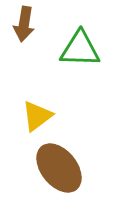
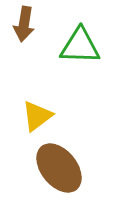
green triangle: moved 3 px up
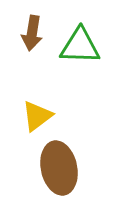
brown arrow: moved 8 px right, 9 px down
brown ellipse: rotated 27 degrees clockwise
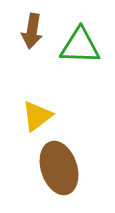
brown arrow: moved 2 px up
brown ellipse: rotated 6 degrees counterclockwise
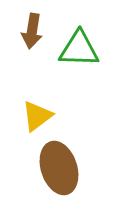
green triangle: moved 1 px left, 3 px down
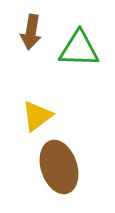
brown arrow: moved 1 px left, 1 px down
brown ellipse: moved 1 px up
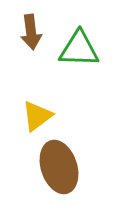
brown arrow: rotated 16 degrees counterclockwise
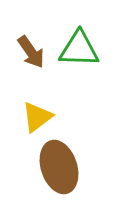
brown arrow: moved 20 px down; rotated 28 degrees counterclockwise
yellow triangle: moved 1 px down
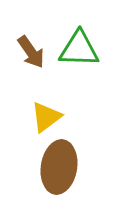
yellow triangle: moved 9 px right
brown ellipse: rotated 27 degrees clockwise
